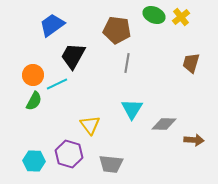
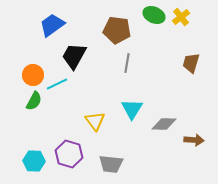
black trapezoid: moved 1 px right
yellow triangle: moved 5 px right, 4 px up
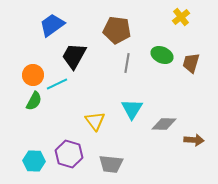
green ellipse: moved 8 px right, 40 px down
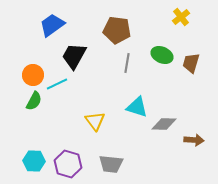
cyan triangle: moved 5 px right, 2 px up; rotated 45 degrees counterclockwise
purple hexagon: moved 1 px left, 10 px down
